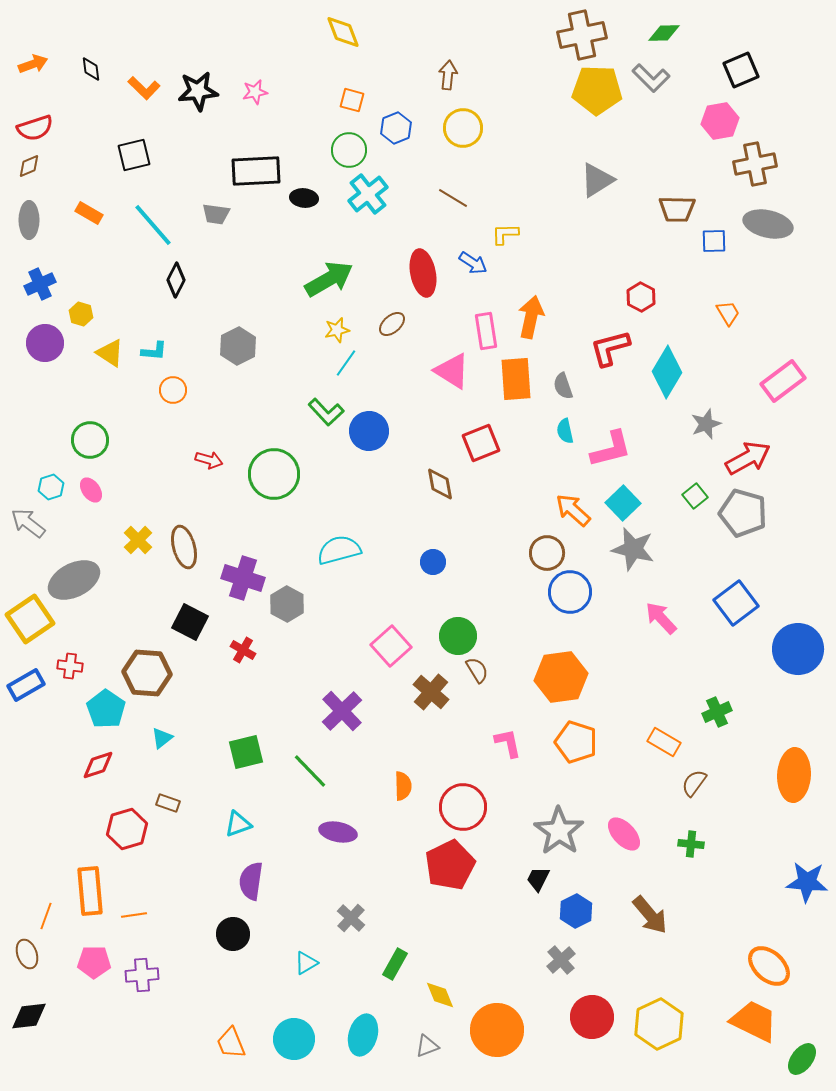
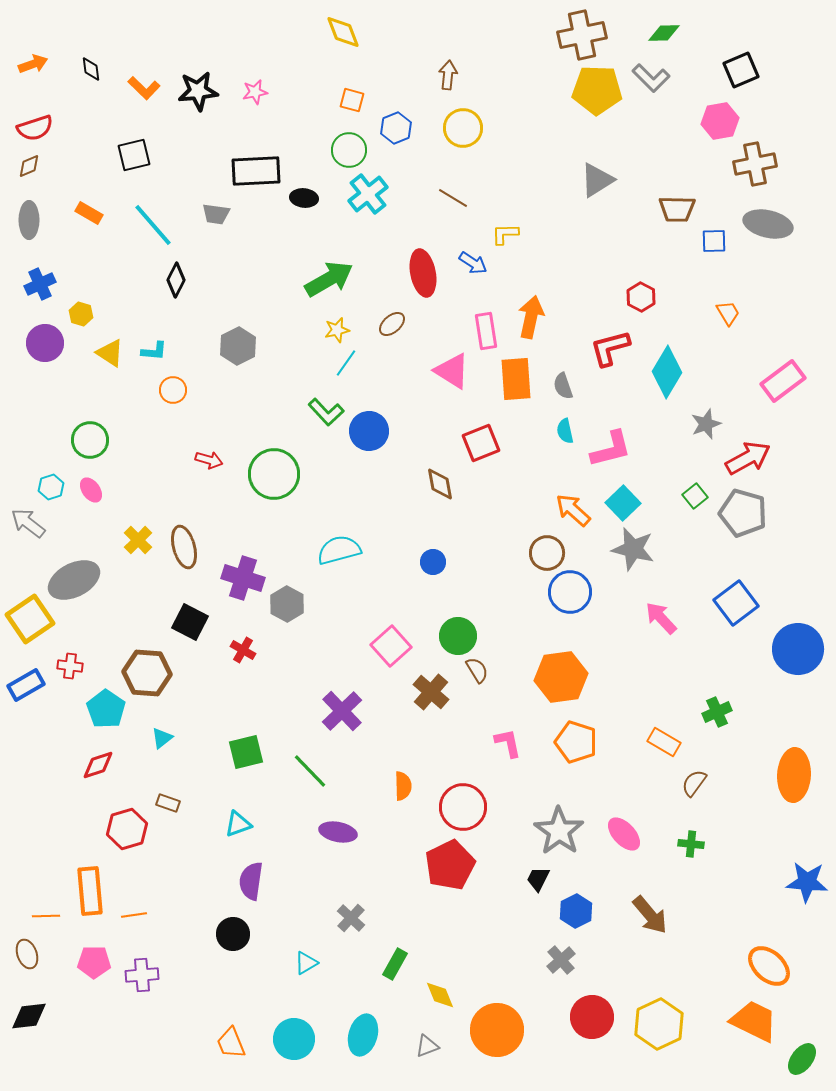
orange line at (46, 916): rotated 68 degrees clockwise
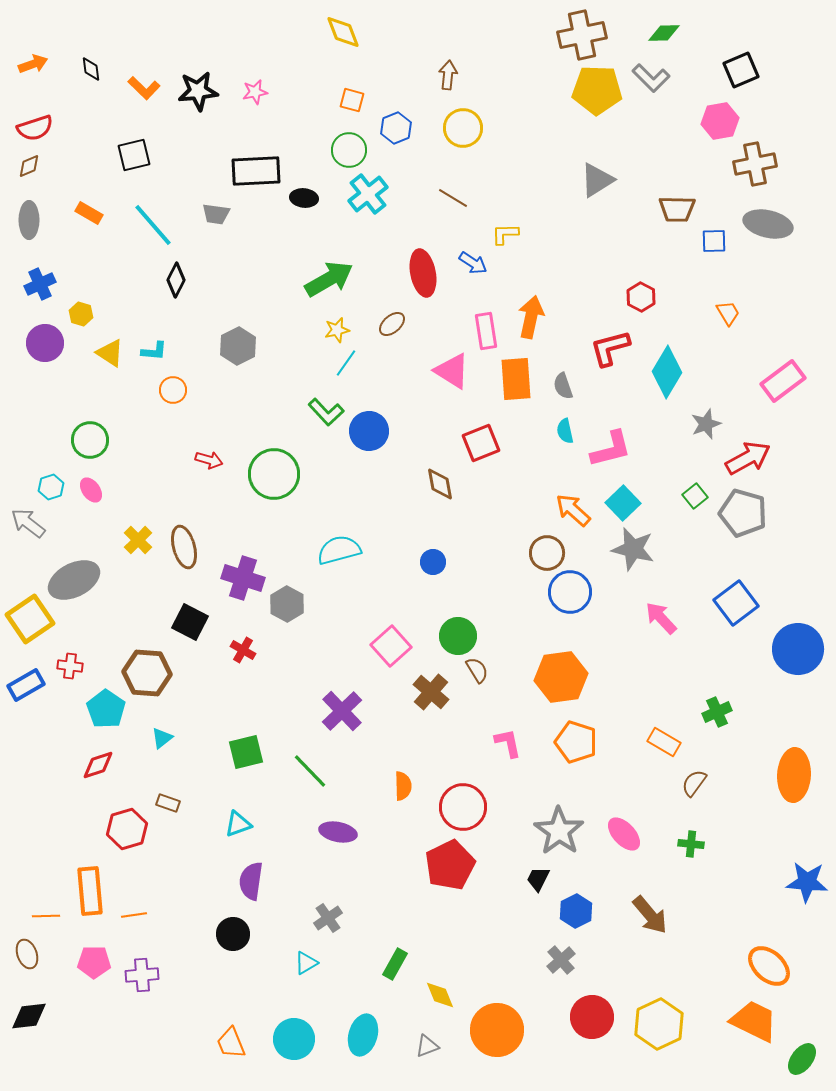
gray cross at (351, 918): moved 23 px left; rotated 12 degrees clockwise
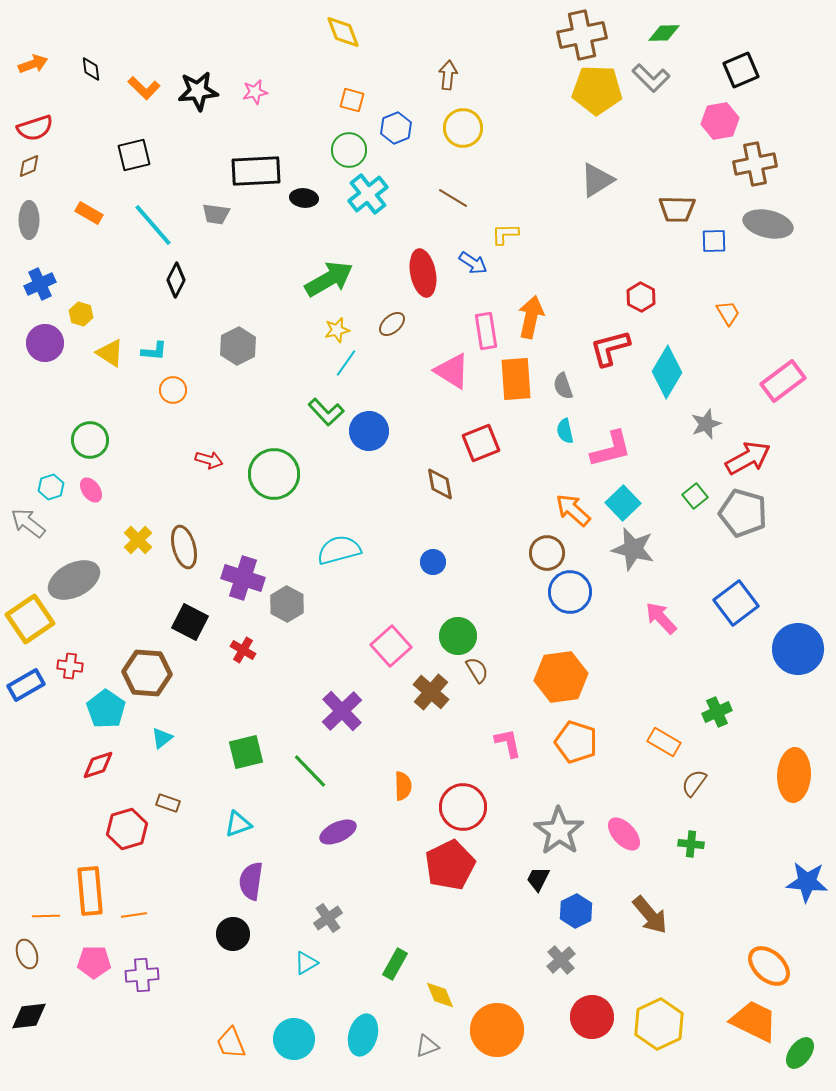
purple ellipse at (338, 832): rotated 36 degrees counterclockwise
green ellipse at (802, 1059): moved 2 px left, 6 px up
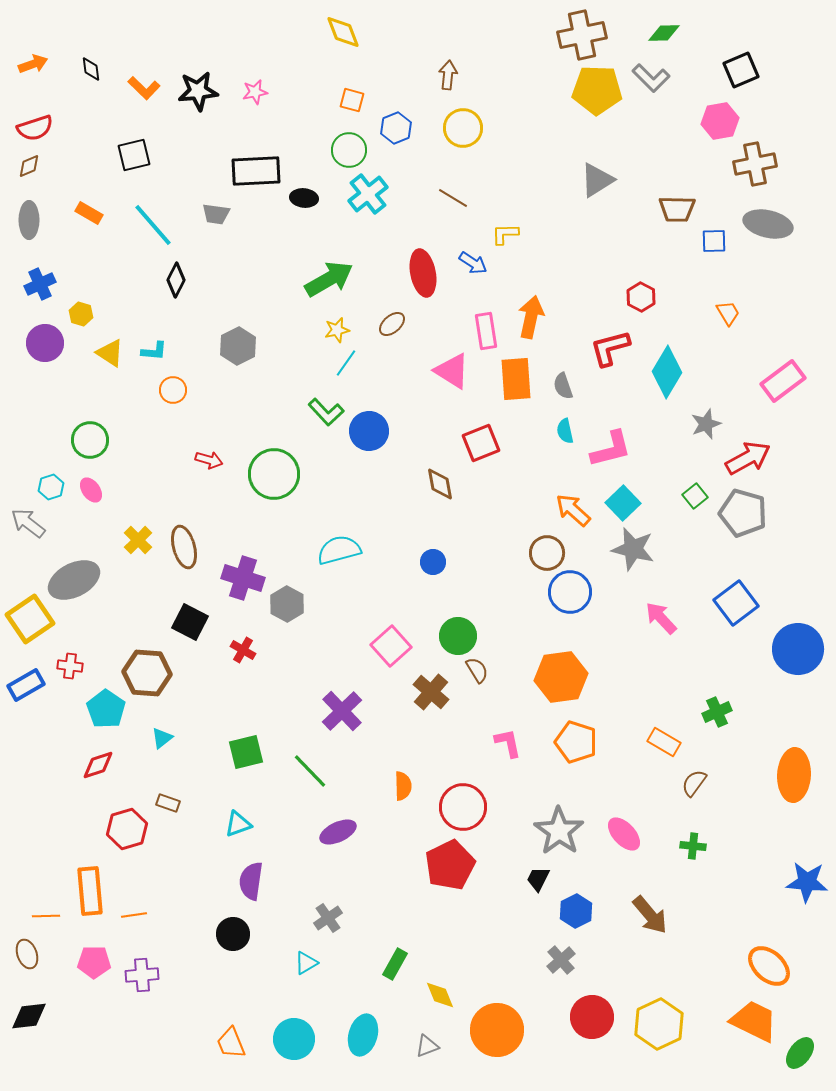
green cross at (691, 844): moved 2 px right, 2 px down
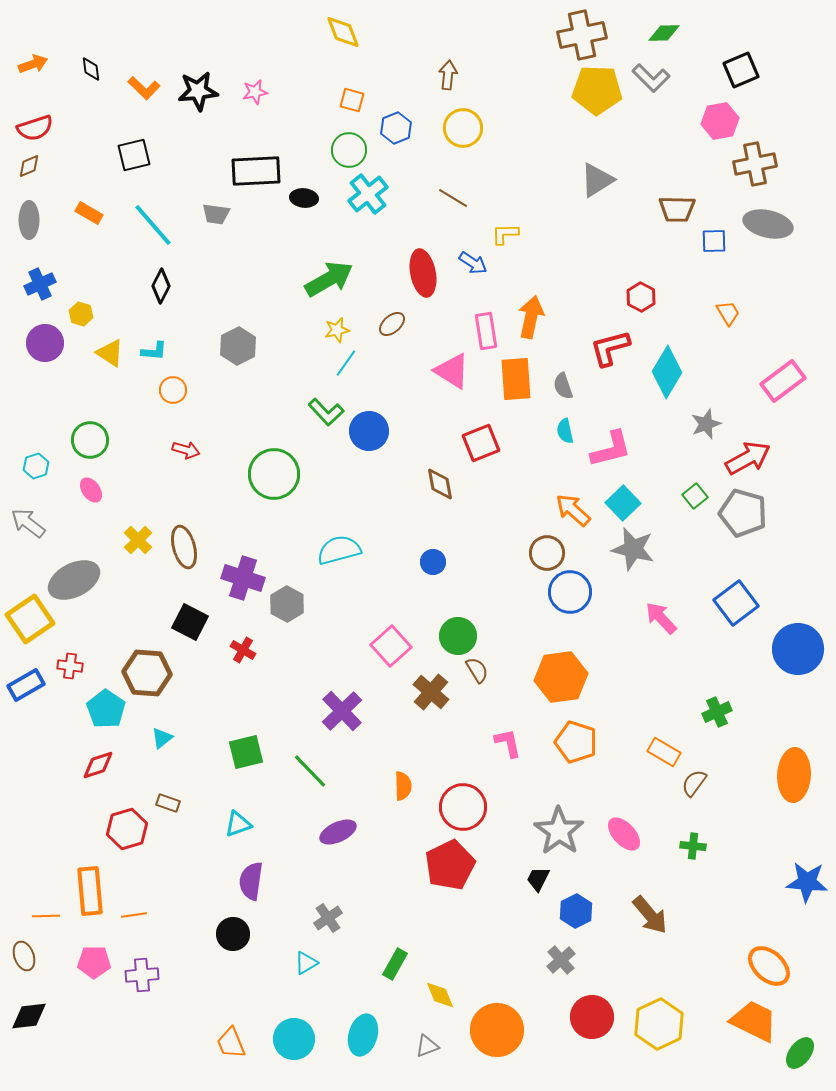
black diamond at (176, 280): moved 15 px left, 6 px down
red arrow at (209, 460): moved 23 px left, 10 px up
cyan hexagon at (51, 487): moved 15 px left, 21 px up
orange rectangle at (664, 742): moved 10 px down
brown ellipse at (27, 954): moved 3 px left, 2 px down
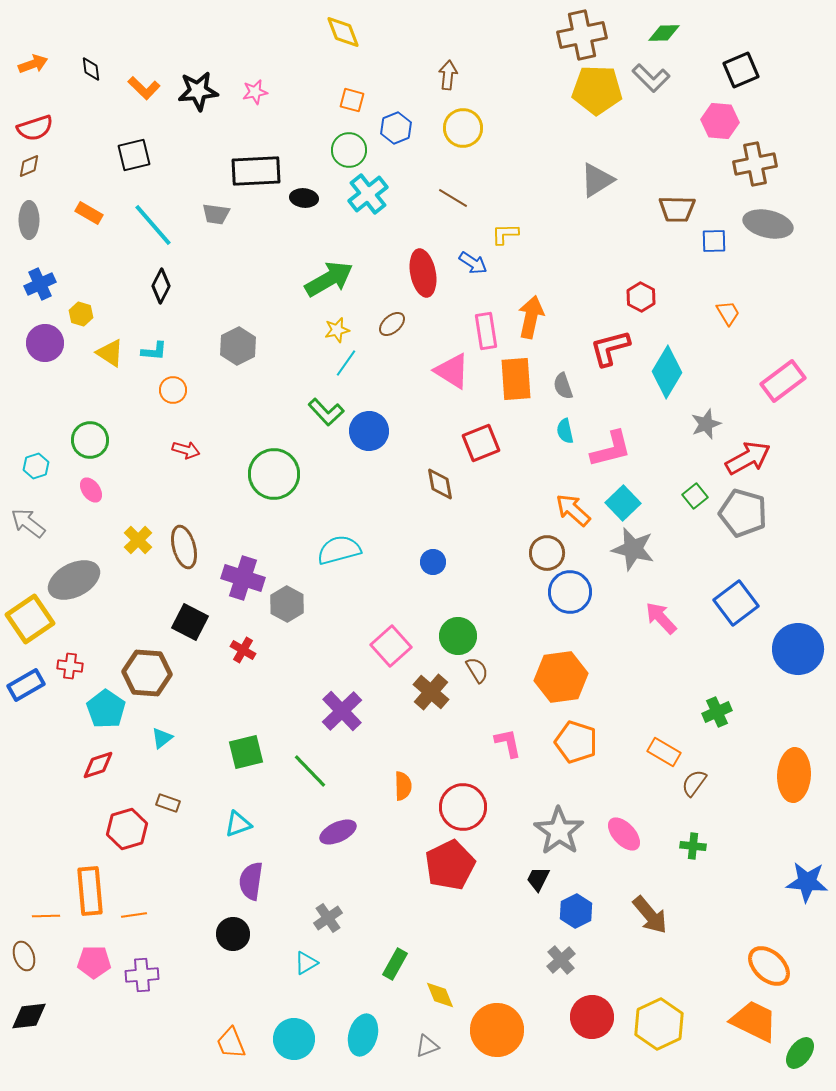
pink hexagon at (720, 121): rotated 15 degrees clockwise
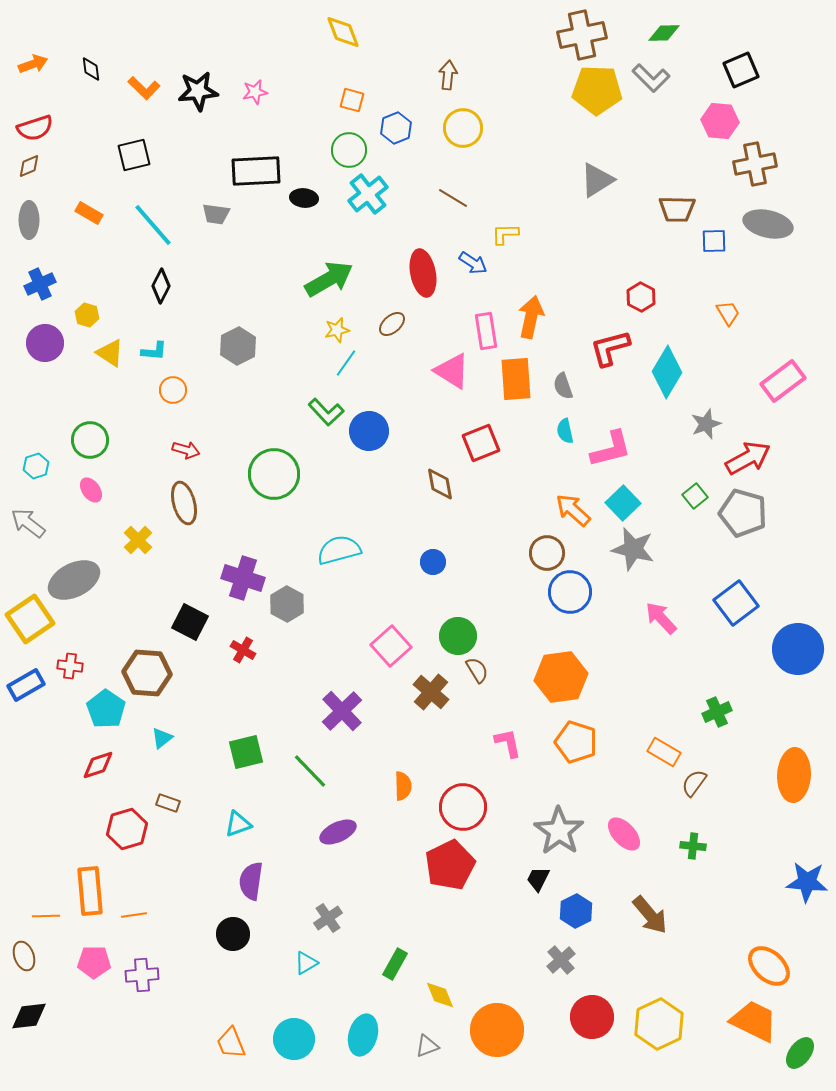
yellow hexagon at (81, 314): moved 6 px right, 1 px down
brown ellipse at (184, 547): moved 44 px up
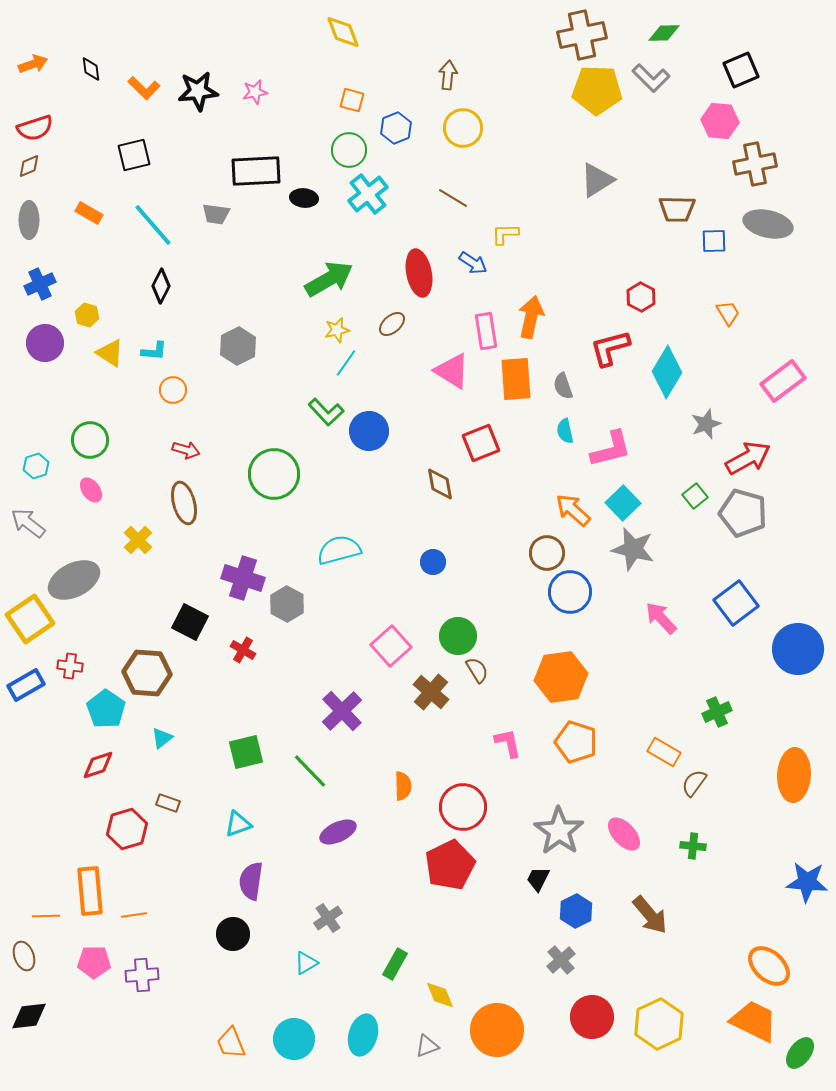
red ellipse at (423, 273): moved 4 px left
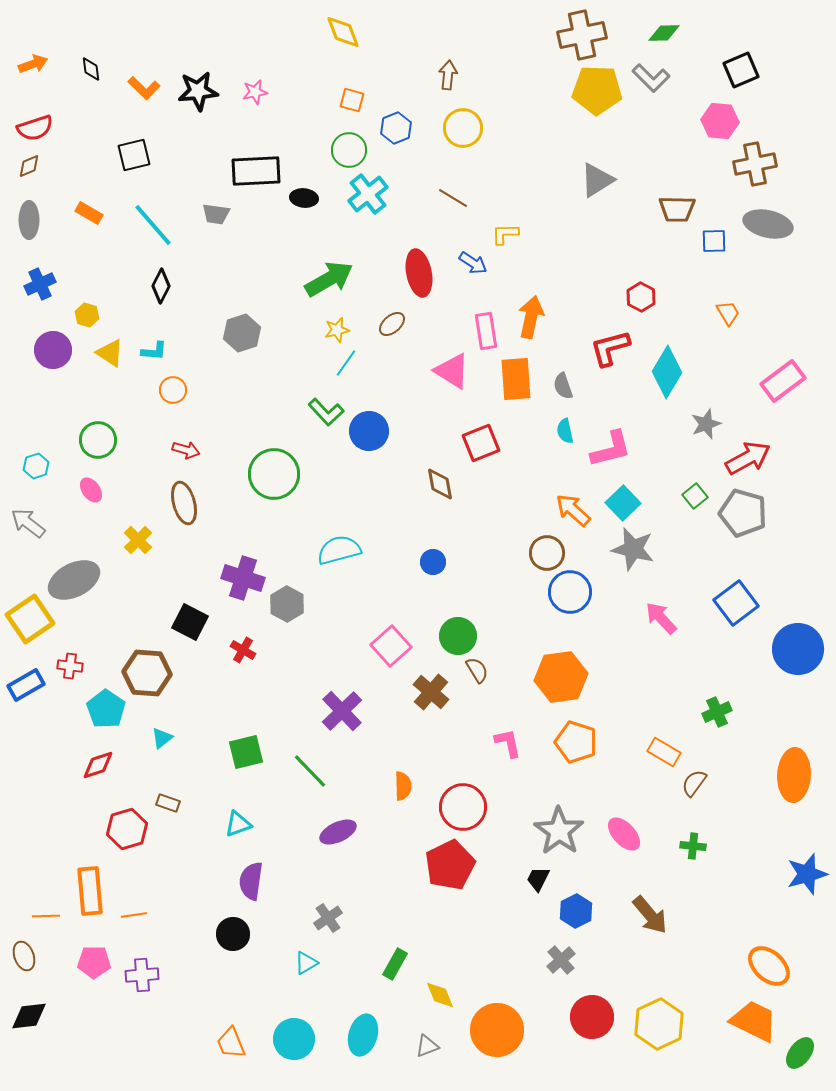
purple circle at (45, 343): moved 8 px right, 7 px down
gray hexagon at (238, 346): moved 4 px right, 13 px up; rotated 9 degrees clockwise
green circle at (90, 440): moved 8 px right
blue star at (807, 882): moved 8 px up; rotated 21 degrees counterclockwise
